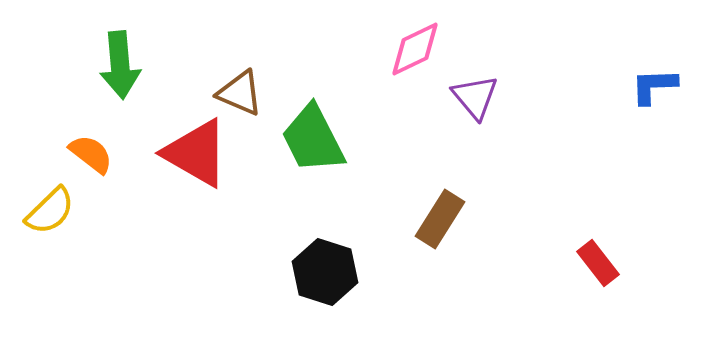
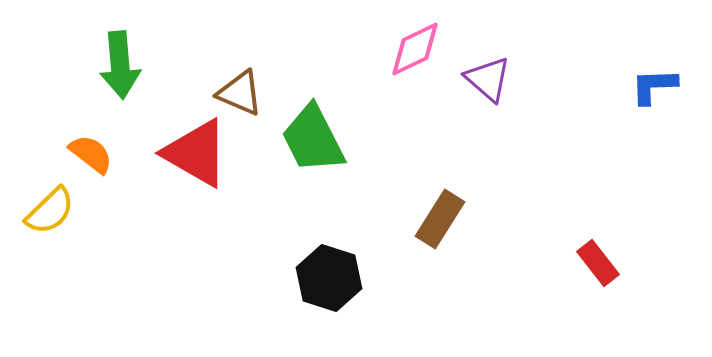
purple triangle: moved 13 px right, 18 px up; rotated 9 degrees counterclockwise
black hexagon: moved 4 px right, 6 px down
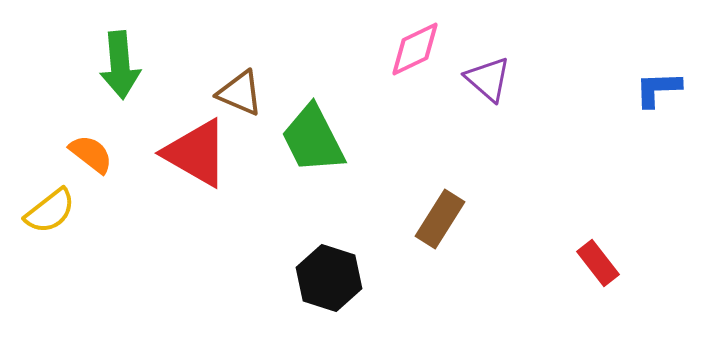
blue L-shape: moved 4 px right, 3 px down
yellow semicircle: rotated 6 degrees clockwise
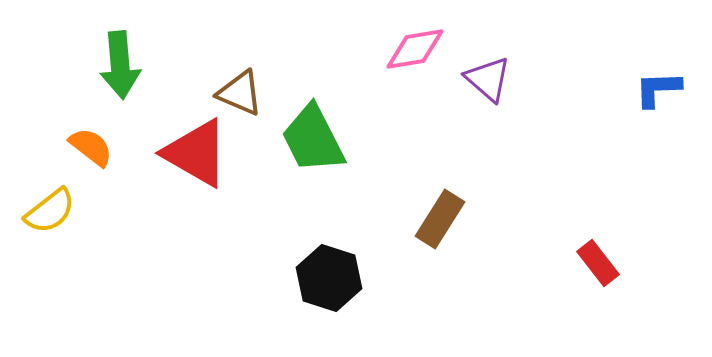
pink diamond: rotated 16 degrees clockwise
orange semicircle: moved 7 px up
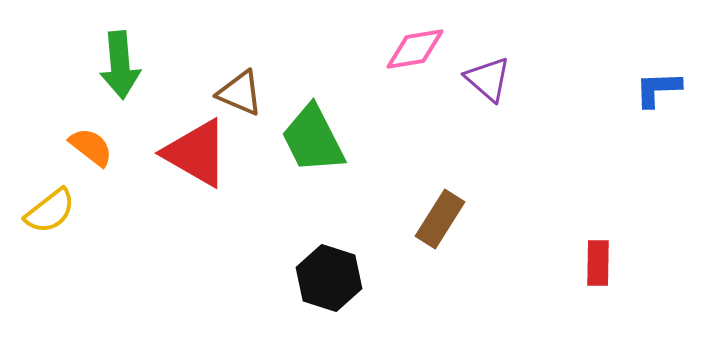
red rectangle: rotated 39 degrees clockwise
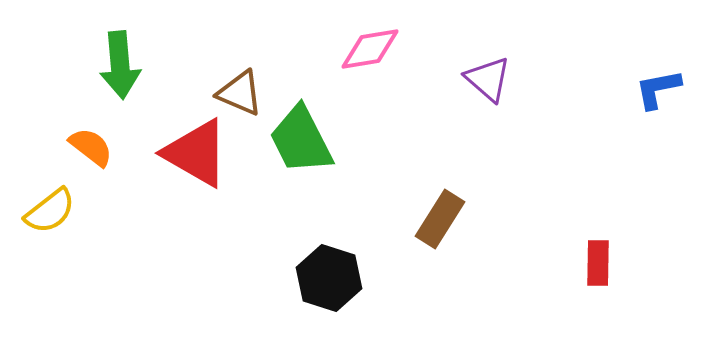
pink diamond: moved 45 px left
blue L-shape: rotated 9 degrees counterclockwise
green trapezoid: moved 12 px left, 1 px down
